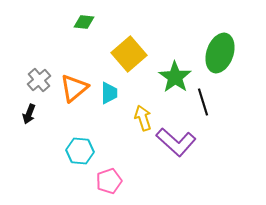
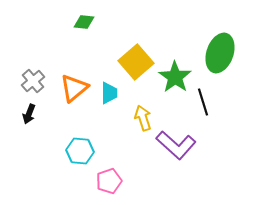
yellow square: moved 7 px right, 8 px down
gray cross: moved 6 px left, 1 px down
purple L-shape: moved 3 px down
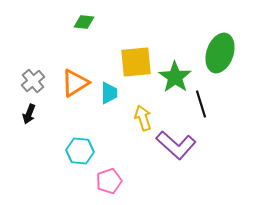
yellow square: rotated 36 degrees clockwise
orange triangle: moved 1 px right, 5 px up; rotated 8 degrees clockwise
black line: moved 2 px left, 2 px down
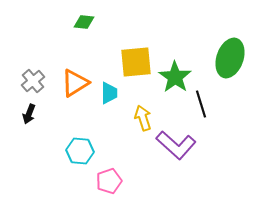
green ellipse: moved 10 px right, 5 px down
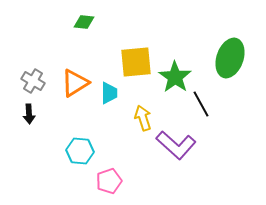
gray cross: rotated 20 degrees counterclockwise
black line: rotated 12 degrees counterclockwise
black arrow: rotated 24 degrees counterclockwise
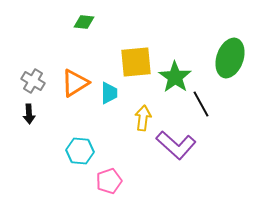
yellow arrow: rotated 25 degrees clockwise
